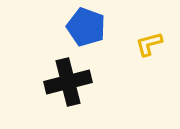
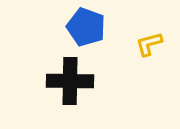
black cross: moved 2 px right, 1 px up; rotated 15 degrees clockwise
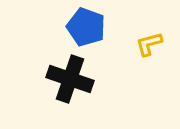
black cross: moved 2 px up; rotated 18 degrees clockwise
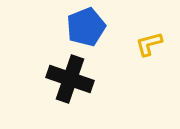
blue pentagon: rotated 30 degrees clockwise
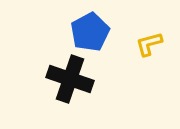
blue pentagon: moved 4 px right, 5 px down; rotated 6 degrees counterclockwise
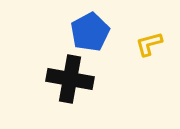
black cross: rotated 9 degrees counterclockwise
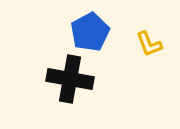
yellow L-shape: rotated 96 degrees counterclockwise
